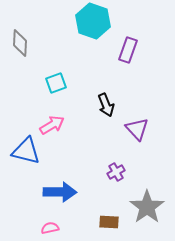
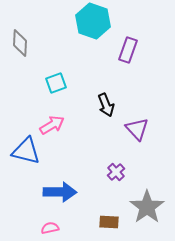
purple cross: rotated 12 degrees counterclockwise
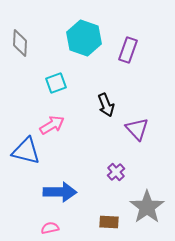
cyan hexagon: moved 9 px left, 17 px down
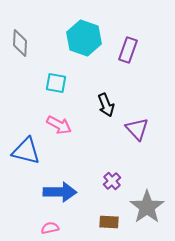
cyan square: rotated 30 degrees clockwise
pink arrow: moved 7 px right; rotated 60 degrees clockwise
purple cross: moved 4 px left, 9 px down
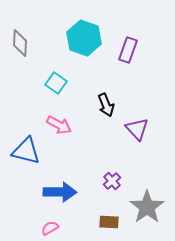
cyan square: rotated 25 degrees clockwise
pink semicircle: rotated 18 degrees counterclockwise
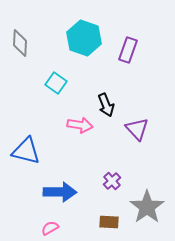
pink arrow: moved 21 px right; rotated 20 degrees counterclockwise
